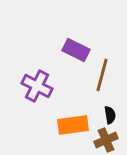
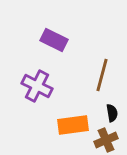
purple rectangle: moved 22 px left, 10 px up
black semicircle: moved 2 px right, 2 px up
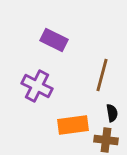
brown cross: rotated 30 degrees clockwise
